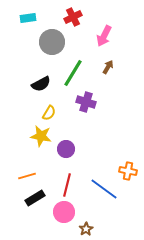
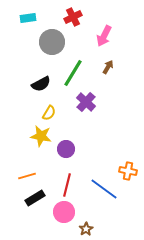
purple cross: rotated 24 degrees clockwise
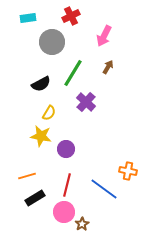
red cross: moved 2 px left, 1 px up
brown star: moved 4 px left, 5 px up
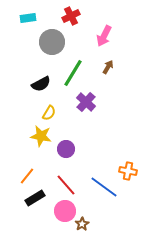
orange line: rotated 36 degrees counterclockwise
red line: moved 1 px left; rotated 55 degrees counterclockwise
blue line: moved 2 px up
pink circle: moved 1 px right, 1 px up
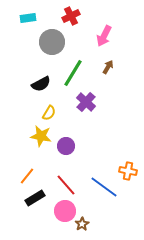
purple circle: moved 3 px up
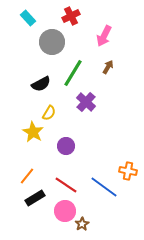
cyan rectangle: rotated 56 degrees clockwise
yellow star: moved 8 px left, 4 px up; rotated 20 degrees clockwise
red line: rotated 15 degrees counterclockwise
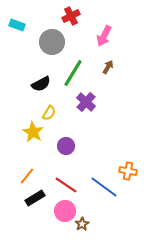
cyan rectangle: moved 11 px left, 7 px down; rotated 28 degrees counterclockwise
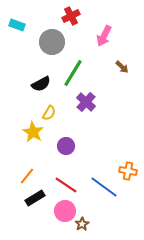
brown arrow: moved 14 px right; rotated 104 degrees clockwise
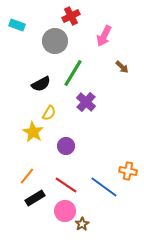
gray circle: moved 3 px right, 1 px up
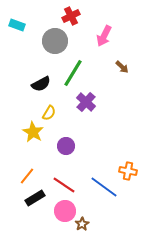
red line: moved 2 px left
